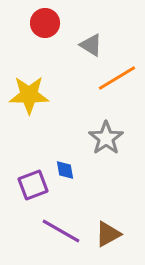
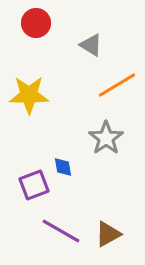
red circle: moved 9 px left
orange line: moved 7 px down
blue diamond: moved 2 px left, 3 px up
purple square: moved 1 px right
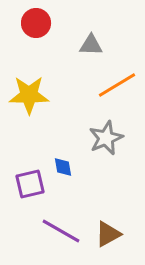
gray triangle: rotated 30 degrees counterclockwise
gray star: rotated 12 degrees clockwise
purple square: moved 4 px left, 1 px up; rotated 8 degrees clockwise
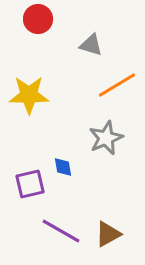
red circle: moved 2 px right, 4 px up
gray triangle: rotated 15 degrees clockwise
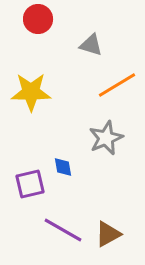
yellow star: moved 2 px right, 3 px up
purple line: moved 2 px right, 1 px up
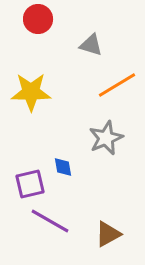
purple line: moved 13 px left, 9 px up
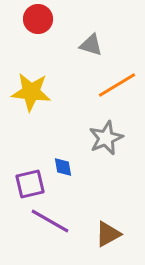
yellow star: rotated 6 degrees clockwise
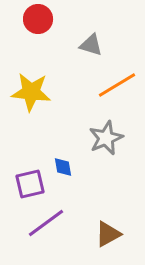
purple line: moved 4 px left, 2 px down; rotated 66 degrees counterclockwise
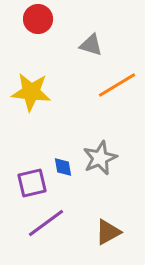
gray star: moved 6 px left, 20 px down
purple square: moved 2 px right, 1 px up
brown triangle: moved 2 px up
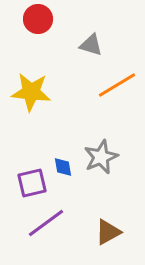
gray star: moved 1 px right, 1 px up
